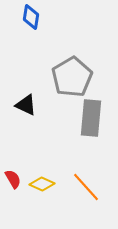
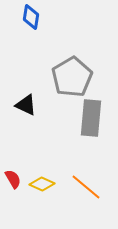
orange line: rotated 8 degrees counterclockwise
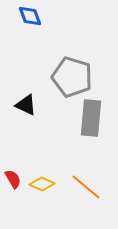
blue diamond: moved 1 px left, 1 px up; rotated 30 degrees counterclockwise
gray pentagon: rotated 24 degrees counterclockwise
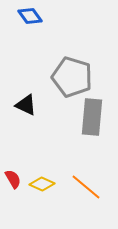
blue diamond: rotated 15 degrees counterclockwise
gray rectangle: moved 1 px right, 1 px up
